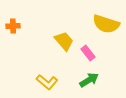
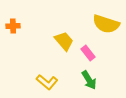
green arrow: rotated 90 degrees clockwise
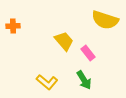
yellow semicircle: moved 1 px left, 4 px up
green arrow: moved 5 px left
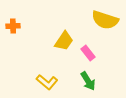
yellow trapezoid: rotated 75 degrees clockwise
green arrow: moved 4 px right, 1 px down
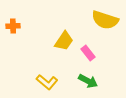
green arrow: rotated 30 degrees counterclockwise
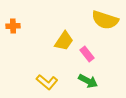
pink rectangle: moved 1 px left, 1 px down
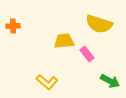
yellow semicircle: moved 6 px left, 4 px down
yellow trapezoid: rotated 130 degrees counterclockwise
green arrow: moved 22 px right
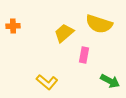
yellow trapezoid: moved 8 px up; rotated 35 degrees counterclockwise
pink rectangle: moved 3 px left, 1 px down; rotated 49 degrees clockwise
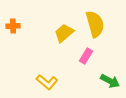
yellow semicircle: moved 4 px left; rotated 124 degrees counterclockwise
pink rectangle: moved 2 px right, 1 px down; rotated 21 degrees clockwise
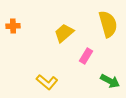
yellow semicircle: moved 13 px right
